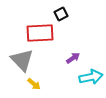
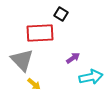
black square: rotated 32 degrees counterclockwise
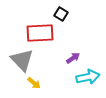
cyan arrow: moved 3 px left
yellow arrow: moved 1 px up
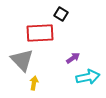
yellow arrow: rotated 120 degrees counterclockwise
